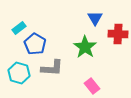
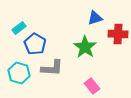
blue triangle: rotated 42 degrees clockwise
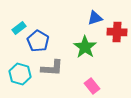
red cross: moved 1 px left, 2 px up
blue pentagon: moved 3 px right, 3 px up
cyan hexagon: moved 1 px right, 1 px down
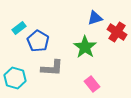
red cross: rotated 30 degrees clockwise
cyan hexagon: moved 5 px left, 4 px down
pink rectangle: moved 2 px up
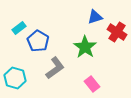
blue triangle: moved 1 px up
gray L-shape: moved 3 px right; rotated 40 degrees counterclockwise
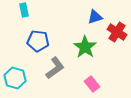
cyan rectangle: moved 5 px right, 18 px up; rotated 64 degrees counterclockwise
blue pentagon: rotated 25 degrees counterclockwise
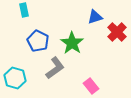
red cross: rotated 12 degrees clockwise
blue pentagon: rotated 20 degrees clockwise
green star: moved 13 px left, 4 px up
pink rectangle: moved 1 px left, 2 px down
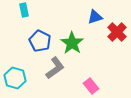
blue pentagon: moved 2 px right
